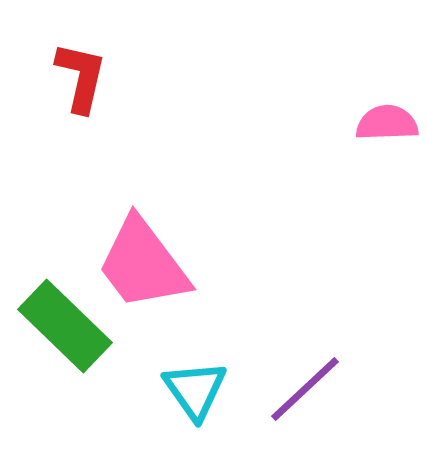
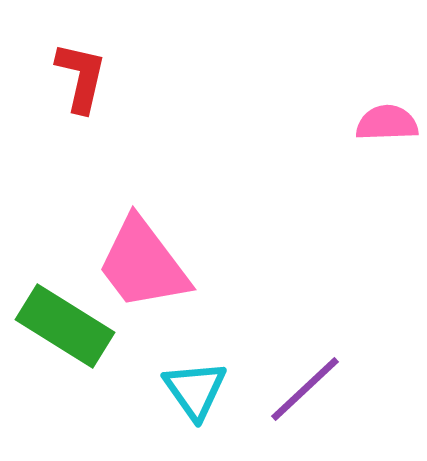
green rectangle: rotated 12 degrees counterclockwise
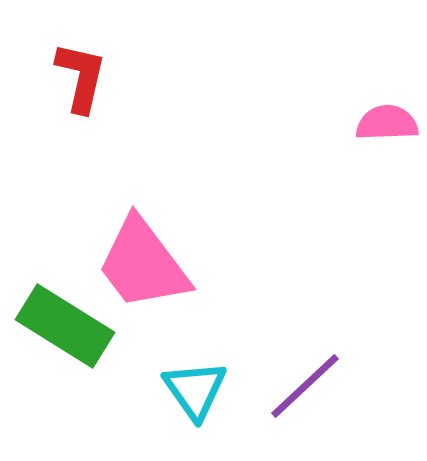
purple line: moved 3 px up
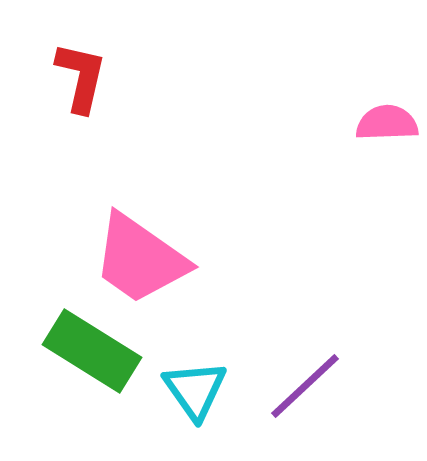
pink trapezoid: moved 3 px left, 5 px up; rotated 18 degrees counterclockwise
green rectangle: moved 27 px right, 25 px down
